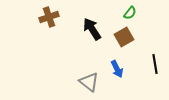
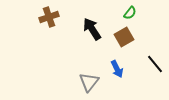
black line: rotated 30 degrees counterclockwise
gray triangle: rotated 30 degrees clockwise
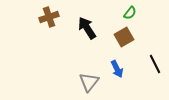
black arrow: moved 5 px left, 1 px up
black line: rotated 12 degrees clockwise
